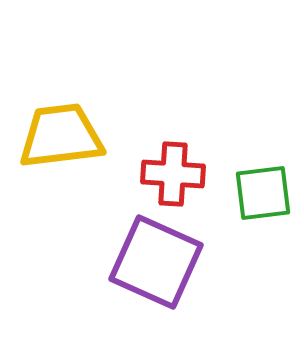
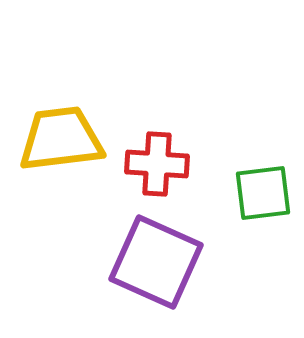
yellow trapezoid: moved 3 px down
red cross: moved 16 px left, 10 px up
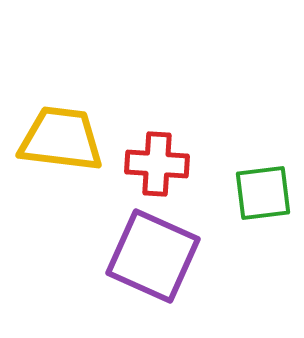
yellow trapezoid: rotated 14 degrees clockwise
purple square: moved 3 px left, 6 px up
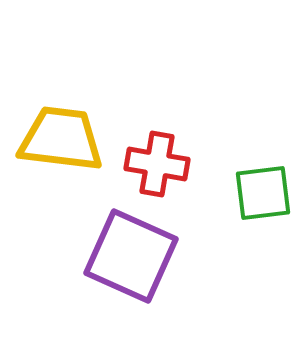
red cross: rotated 6 degrees clockwise
purple square: moved 22 px left
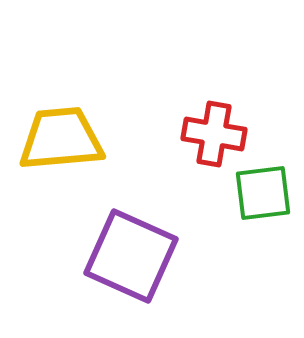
yellow trapezoid: rotated 12 degrees counterclockwise
red cross: moved 57 px right, 30 px up
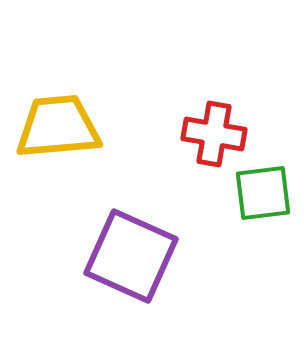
yellow trapezoid: moved 3 px left, 12 px up
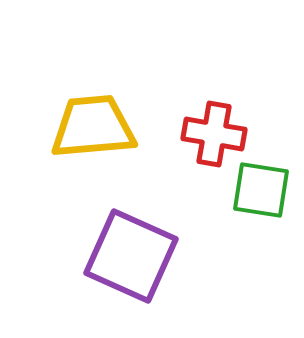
yellow trapezoid: moved 35 px right
green square: moved 2 px left, 3 px up; rotated 16 degrees clockwise
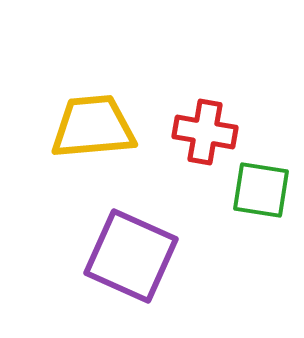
red cross: moved 9 px left, 2 px up
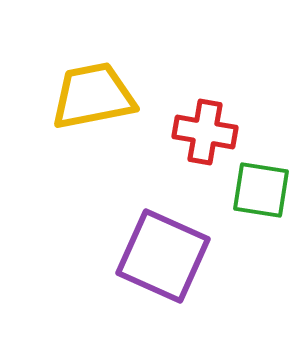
yellow trapezoid: moved 31 px up; rotated 6 degrees counterclockwise
purple square: moved 32 px right
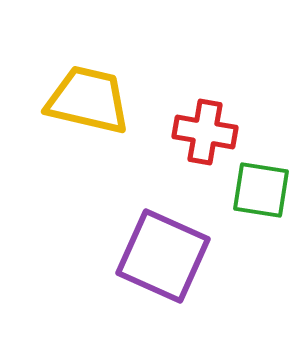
yellow trapezoid: moved 5 px left, 4 px down; rotated 24 degrees clockwise
